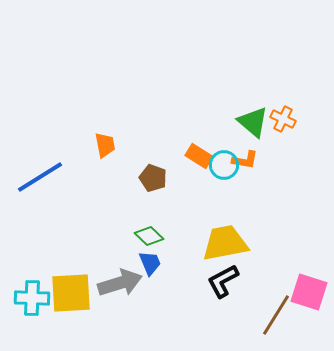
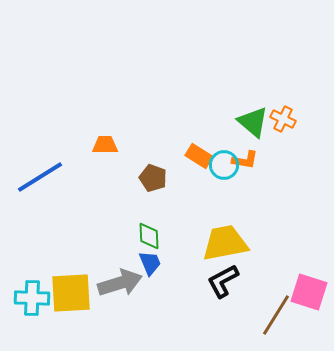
orange trapezoid: rotated 80 degrees counterclockwise
green diamond: rotated 44 degrees clockwise
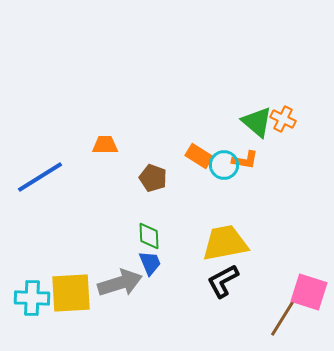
green triangle: moved 4 px right
brown line: moved 8 px right, 1 px down
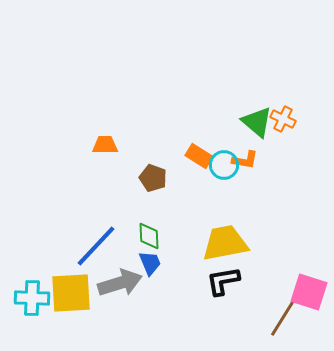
blue line: moved 56 px right, 69 px down; rotated 15 degrees counterclockwise
black L-shape: rotated 18 degrees clockwise
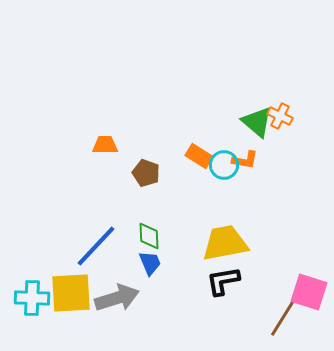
orange cross: moved 3 px left, 3 px up
brown pentagon: moved 7 px left, 5 px up
gray arrow: moved 3 px left, 15 px down
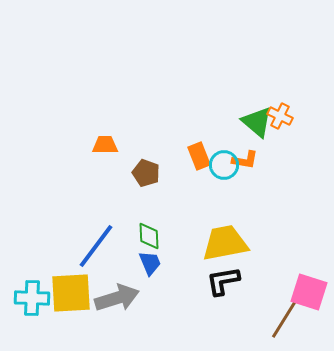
orange rectangle: rotated 36 degrees clockwise
blue line: rotated 6 degrees counterclockwise
brown line: moved 1 px right, 2 px down
